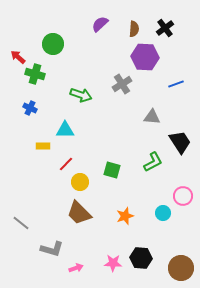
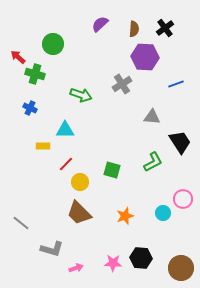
pink circle: moved 3 px down
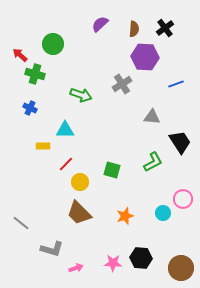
red arrow: moved 2 px right, 2 px up
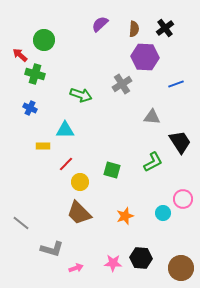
green circle: moved 9 px left, 4 px up
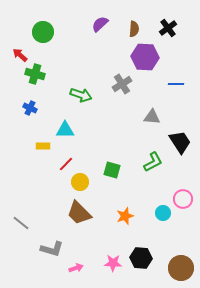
black cross: moved 3 px right
green circle: moved 1 px left, 8 px up
blue line: rotated 21 degrees clockwise
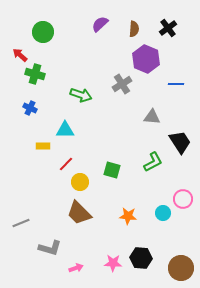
purple hexagon: moved 1 px right, 2 px down; rotated 20 degrees clockwise
orange star: moved 3 px right; rotated 24 degrees clockwise
gray line: rotated 60 degrees counterclockwise
gray L-shape: moved 2 px left, 1 px up
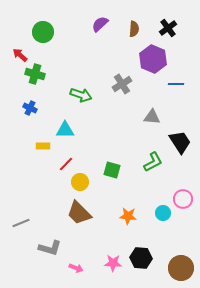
purple hexagon: moved 7 px right
pink arrow: rotated 40 degrees clockwise
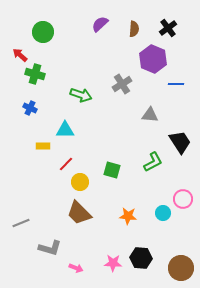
gray triangle: moved 2 px left, 2 px up
